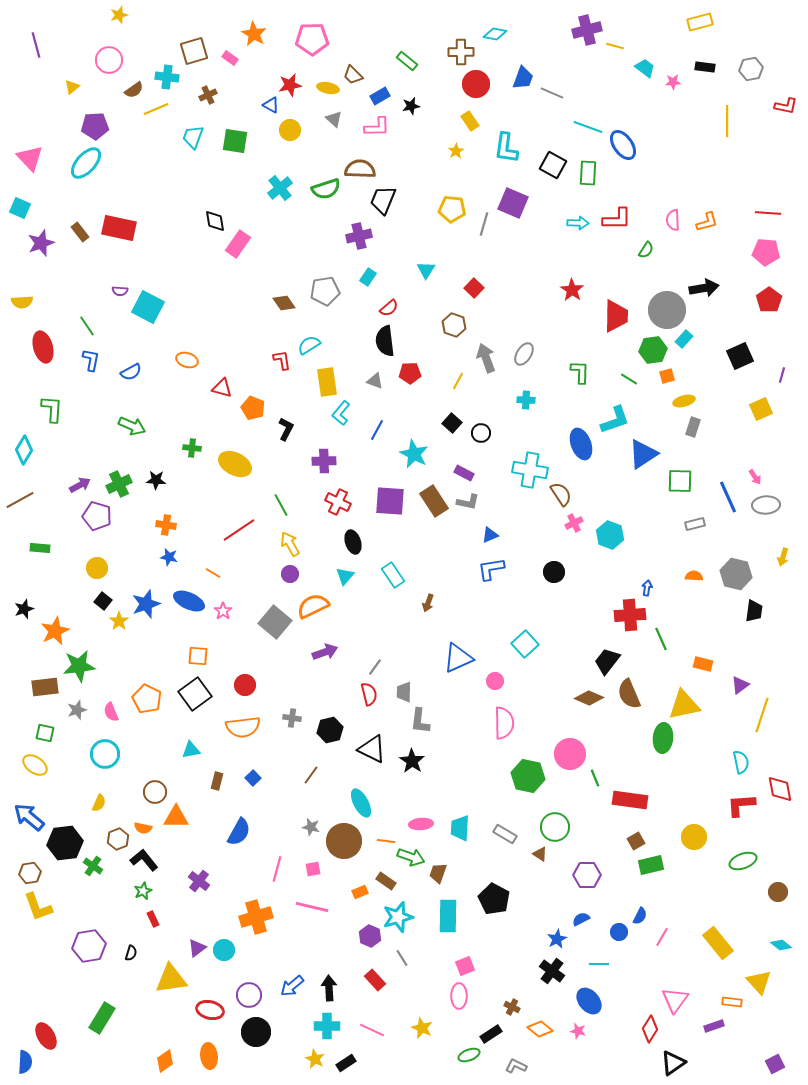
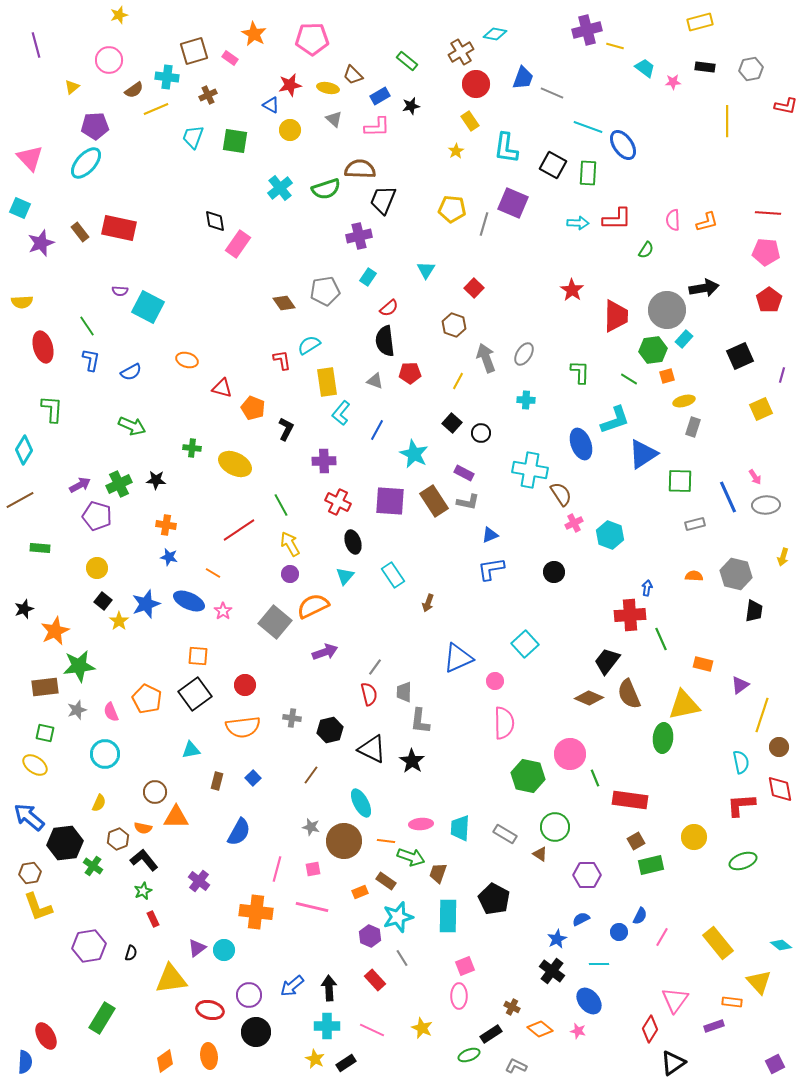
brown cross at (461, 52): rotated 30 degrees counterclockwise
brown circle at (778, 892): moved 1 px right, 145 px up
orange cross at (256, 917): moved 5 px up; rotated 24 degrees clockwise
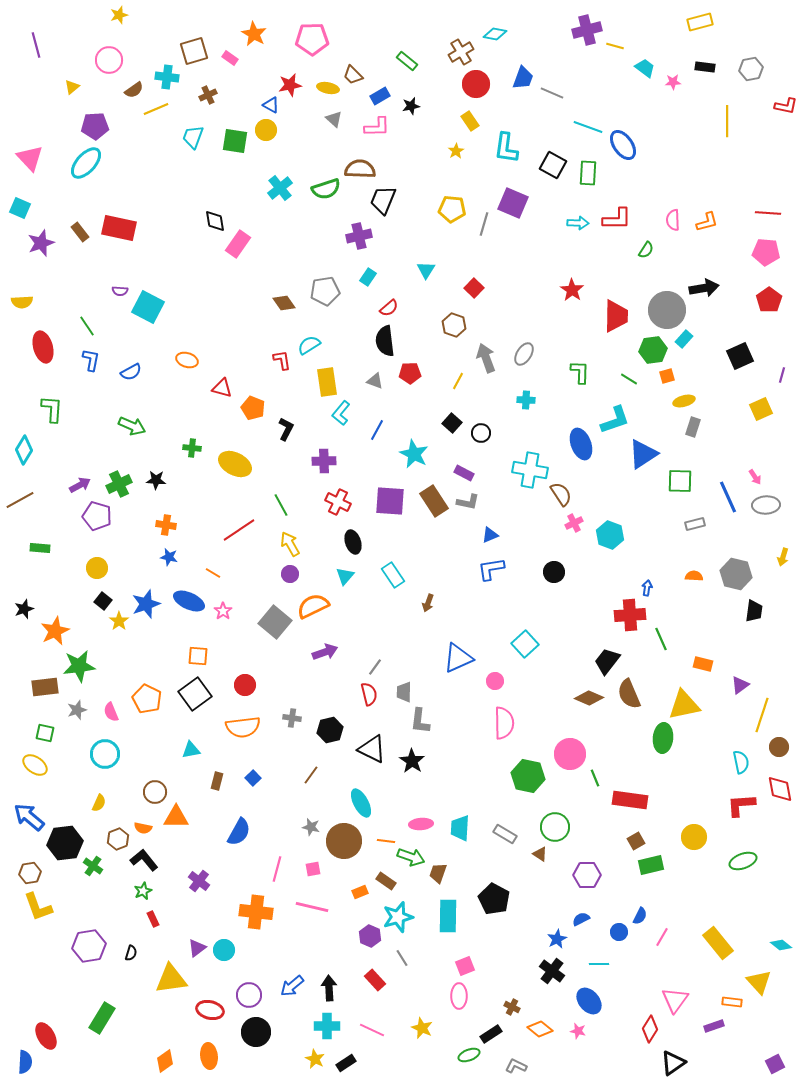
yellow circle at (290, 130): moved 24 px left
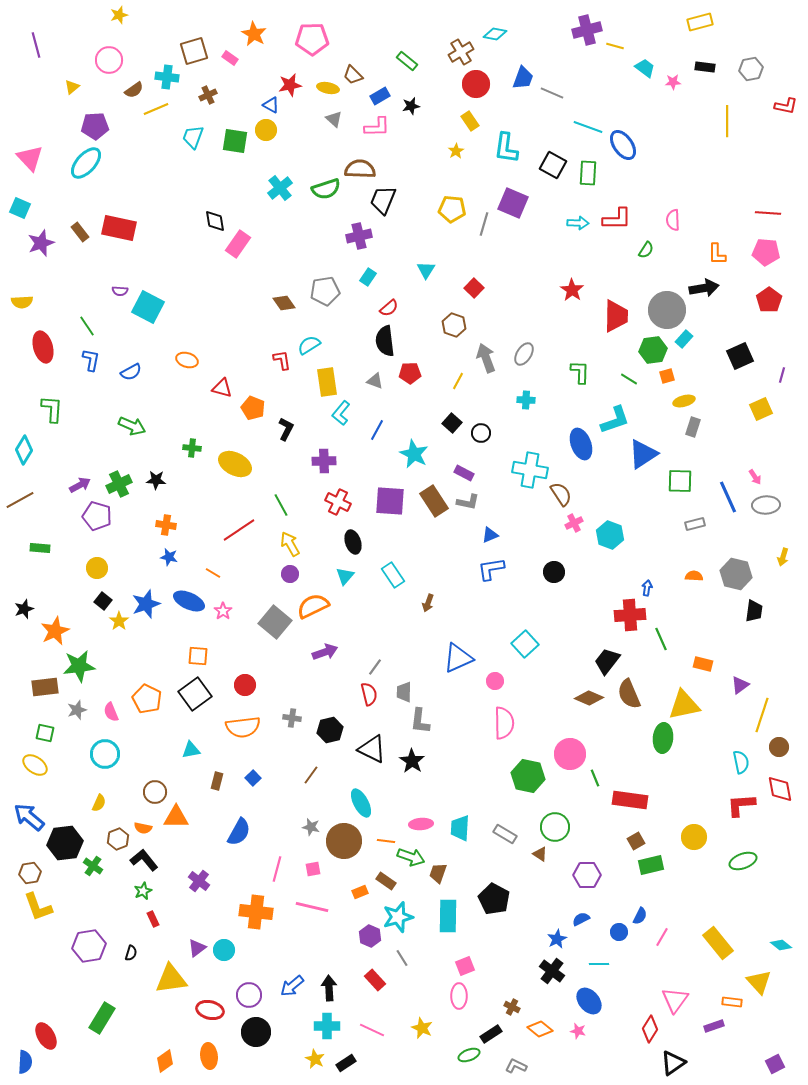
orange L-shape at (707, 222): moved 10 px right, 32 px down; rotated 105 degrees clockwise
